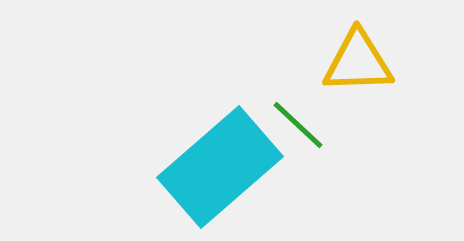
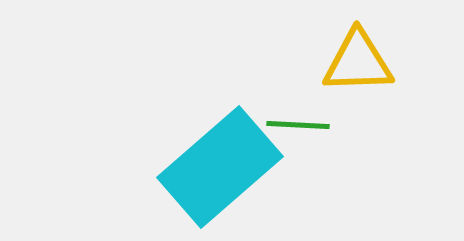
green line: rotated 40 degrees counterclockwise
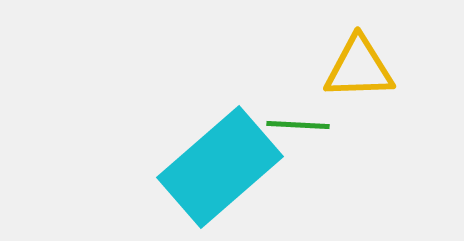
yellow triangle: moved 1 px right, 6 px down
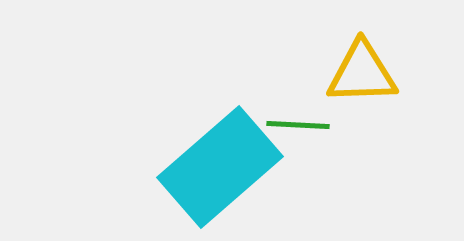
yellow triangle: moved 3 px right, 5 px down
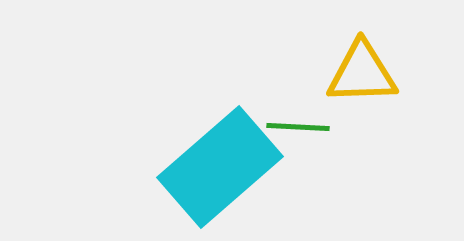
green line: moved 2 px down
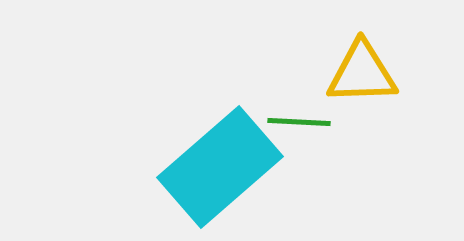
green line: moved 1 px right, 5 px up
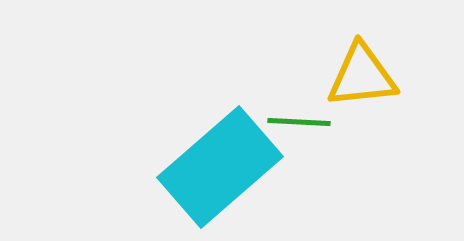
yellow triangle: moved 3 px down; rotated 4 degrees counterclockwise
